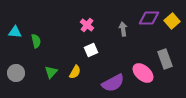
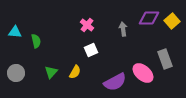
purple semicircle: moved 2 px right, 1 px up
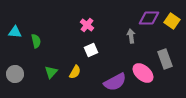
yellow square: rotated 14 degrees counterclockwise
gray arrow: moved 8 px right, 7 px down
gray circle: moved 1 px left, 1 px down
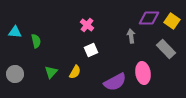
gray rectangle: moved 1 px right, 10 px up; rotated 24 degrees counterclockwise
pink ellipse: rotated 40 degrees clockwise
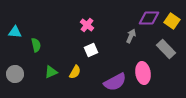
gray arrow: rotated 32 degrees clockwise
green semicircle: moved 4 px down
green triangle: rotated 24 degrees clockwise
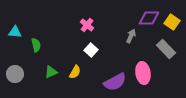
yellow square: moved 1 px down
white square: rotated 24 degrees counterclockwise
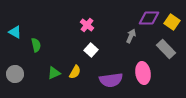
cyan triangle: rotated 24 degrees clockwise
green triangle: moved 3 px right, 1 px down
purple semicircle: moved 4 px left, 2 px up; rotated 20 degrees clockwise
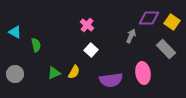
yellow semicircle: moved 1 px left
